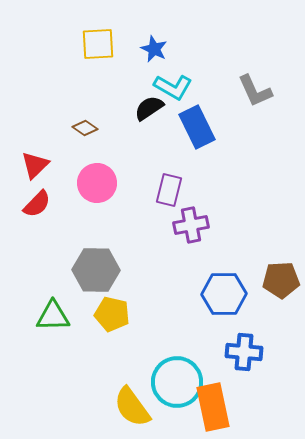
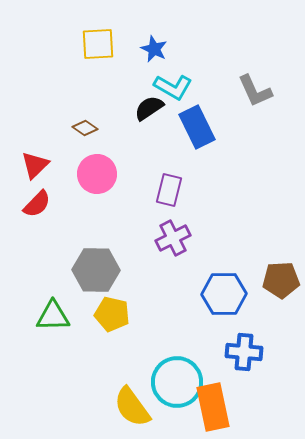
pink circle: moved 9 px up
purple cross: moved 18 px left, 13 px down; rotated 16 degrees counterclockwise
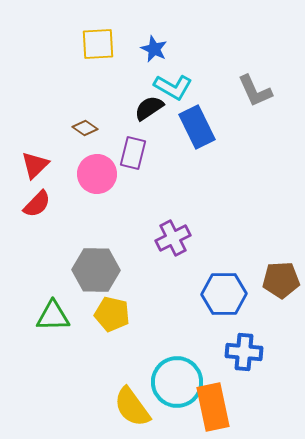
purple rectangle: moved 36 px left, 37 px up
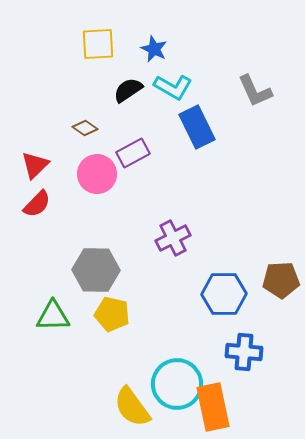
black semicircle: moved 21 px left, 18 px up
purple rectangle: rotated 48 degrees clockwise
cyan circle: moved 2 px down
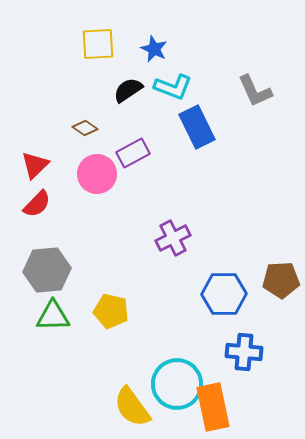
cyan L-shape: rotated 9 degrees counterclockwise
gray hexagon: moved 49 px left; rotated 6 degrees counterclockwise
yellow pentagon: moved 1 px left, 3 px up
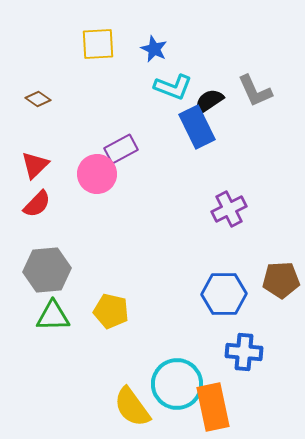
black semicircle: moved 81 px right, 11 px down
brown diamond: moved 47 px left, 29 px up
purple rectangle: moved 12 px left, 4 px up
purple cross: moved 56 px right, 29 px up
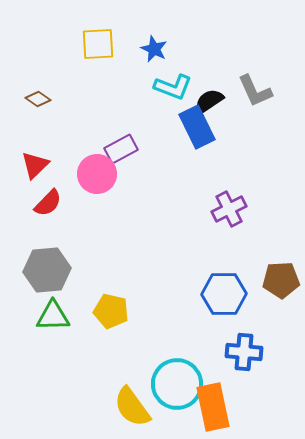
red semicircle: moved 11 px right, 1 px up
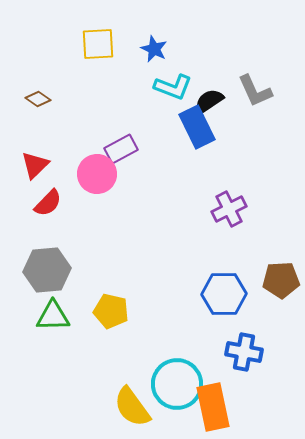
blue cross: rotated 6 degrees clockwise
